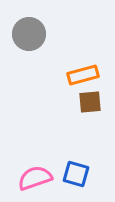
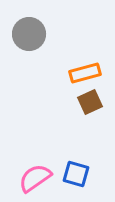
orange rectangle: moved 2 px right, 2 px up
brown square: rotated 20 degrees counterclockwise
pink semicircle: rotated 16 degrees counterclockwise
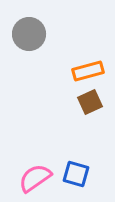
orange rectangle: moved 3 px right, 2 px up
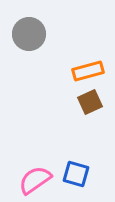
pink semicircle: moved 2 px down
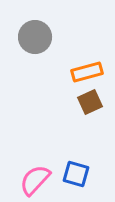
gray circle: moved 6 px right, 3 px down
orange rectangle: moved 1 px left, 1 px down
pink semicircle: rotated 12 degrees counterclockwise
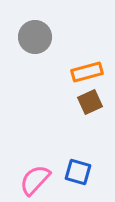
blue square: moved 2 px right, 2 px up
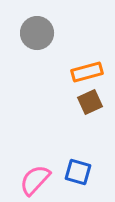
gray circle: moved 2 px right, 4 px up
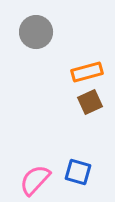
gray circle: moved 1 px left, 1 px up
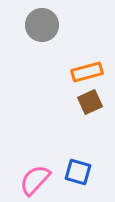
gray circle: moved 6 px right, 7 px up
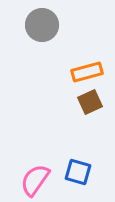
pink semicircle: rotated 8 degrees counterclockwise
